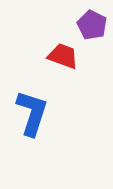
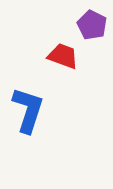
blue L-shape: moved 4 px left, 3 px up
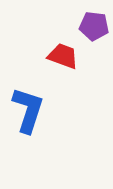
purple pentagon: moved 2 px right, 1 px down; rotated 20 degrees counterclockwise
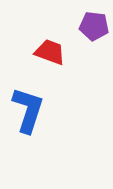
red trapezoid: moved 13 px left, 4 px up
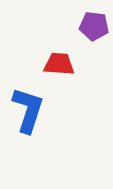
red trapezoid: moved 9 px right, 12 px down; rotated 16 degrees counterclockwise
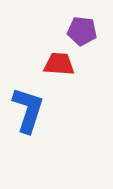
purple pentagon: moved 12 px left, 5 px down
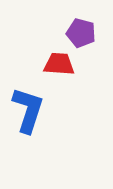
purple pentagon: moved 1 px left, 2 px down; rotated 8 degrees clockwise
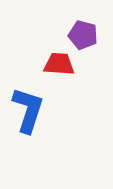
purple pentagon: moved 2 px right, 2 px down
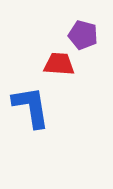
blue L-shape: moved 3 px right, 3 px up; rotated 27 degrees counterclockwise
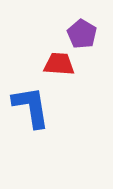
purple pentagon: moved 1 px left, 1 px up; rotated 16 degrees clockwise
